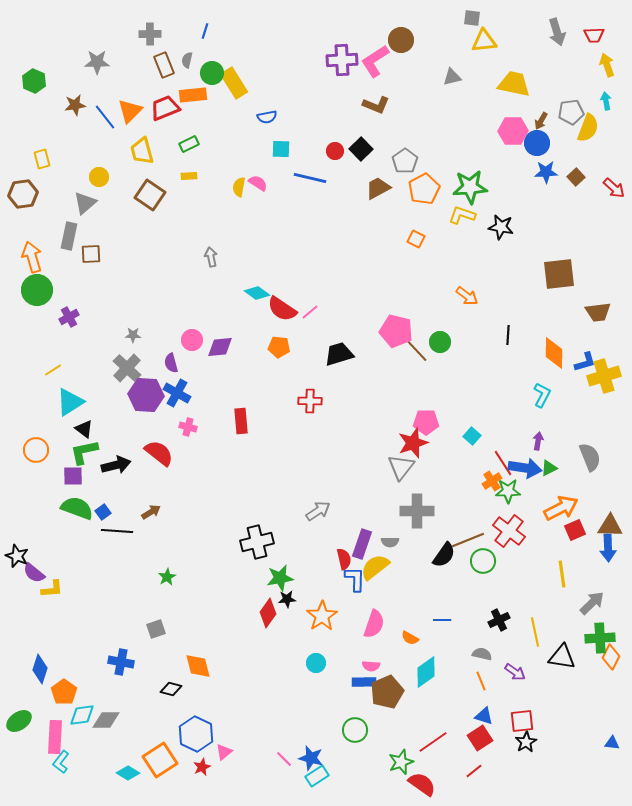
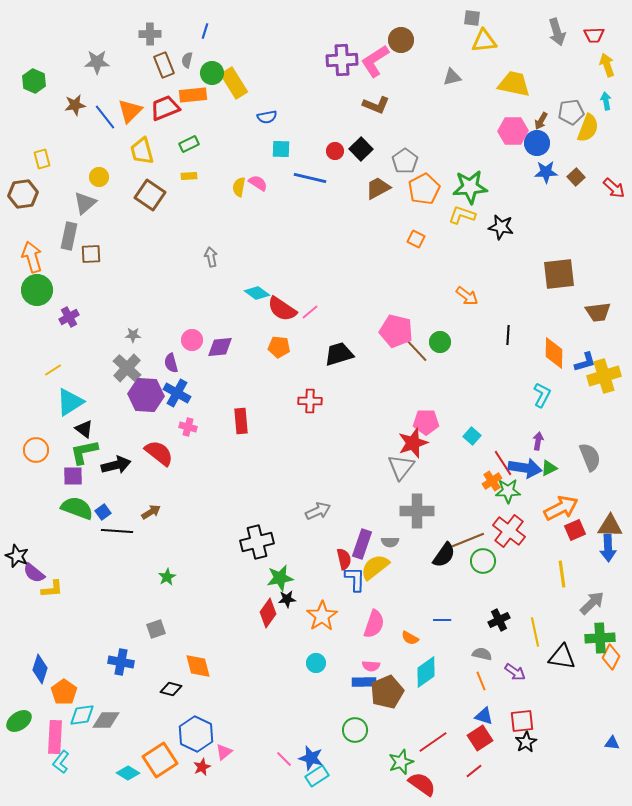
gray arrow at (318, 511): rotated 10 degrees clockwise
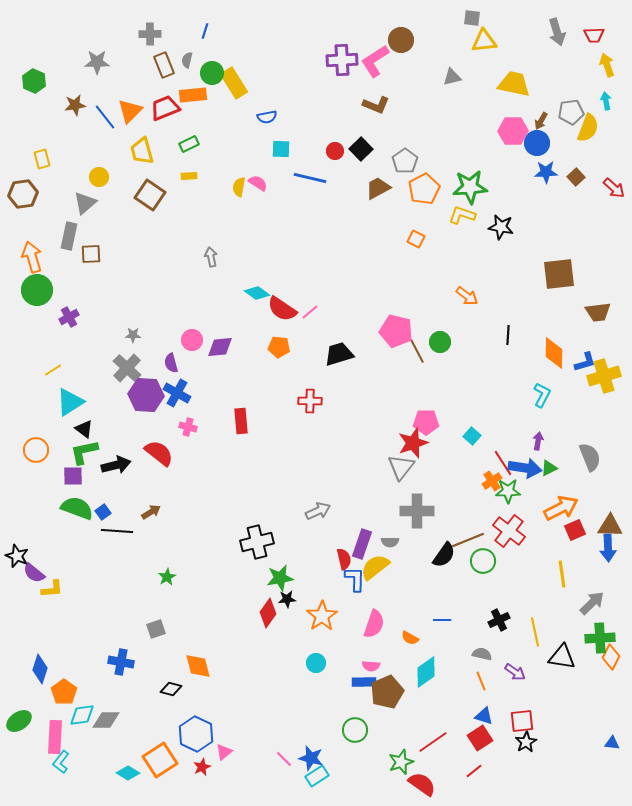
brown line at (417, 351): rotated 15 degrees clockwise
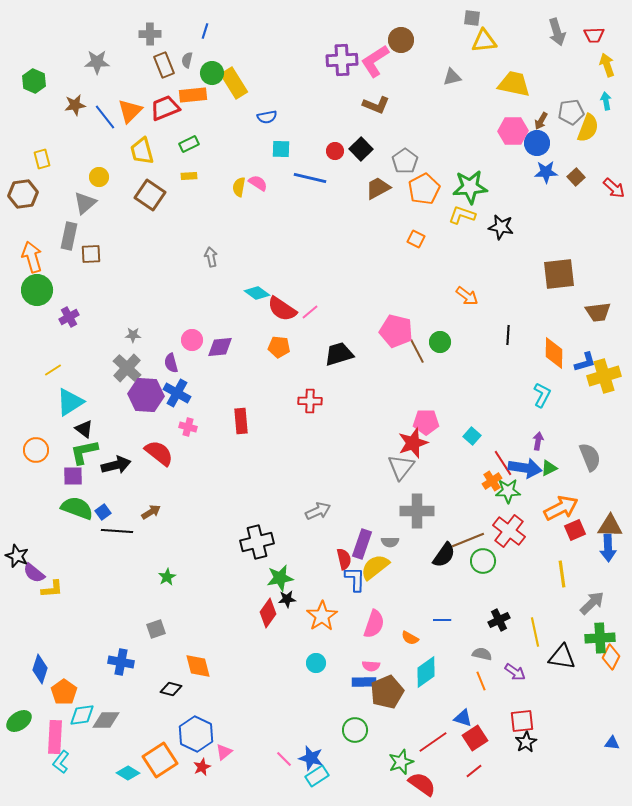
blue triangle at (484, 716): moved 21 px left, 2 px down
red square at (480, 738): moved 5 px left
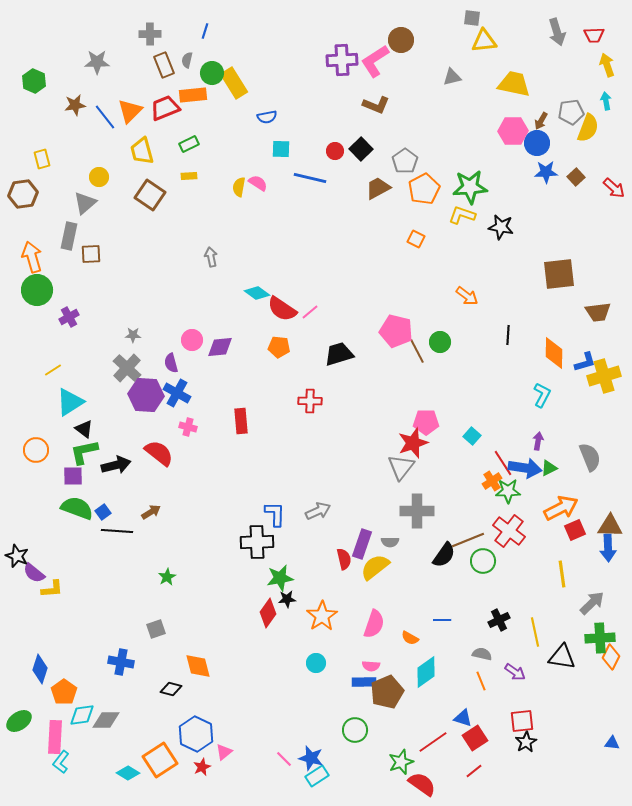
black cross at (257, 542): rotated 12 degrees clockwise
blue L-shape at (355, 579): moved 80 px left, 65 px up
